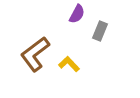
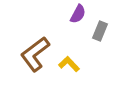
purple semicircle: moved 1 px right
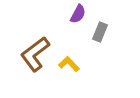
gray rectangle: moved 1 px down
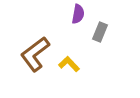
purple semicircle: rotated 18 degrees counterclockwise
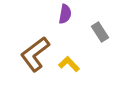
purple semicircle: moved 13 px left
gray rectangle: rotated 54 degrees counterclockwise
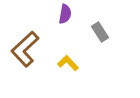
brown L-shape: moved 10 px left, 5 px up; rotated 6 degrees counterclockwise
yellow L-shape: moved 1 px left, 1 px up
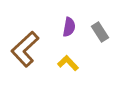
purple semicircle: moved 4 px right, 13 px down
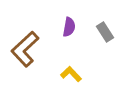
gray rectangle: moved 5 px right
yellow L-shape: moved 3 px right, 11 px down
